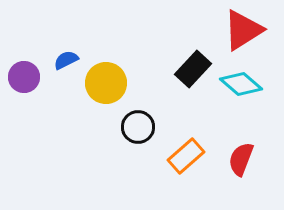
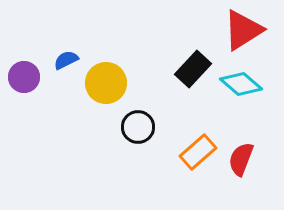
orange rectangle: moved 12 px right, 4 px up
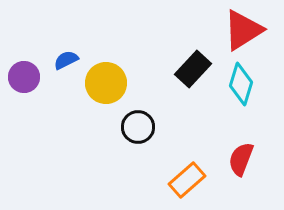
cyan diamond: rotated 66 degrees clockwise
orange rectangle: moved 11 px left, 28 px down
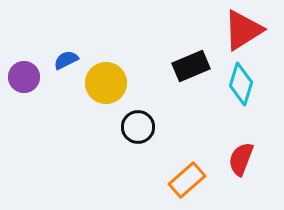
black rectangle: moved 2 px left, 3 px up; rotated 24 degrees clockwise
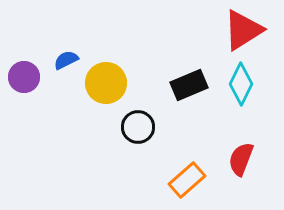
black rectangle: moved 2 px left, 19 px down
cyan diamond: rotated 9 degrees clockwise
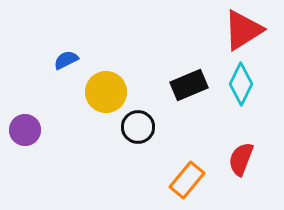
purple circle: moved 1 px right, 53 px down
yellow circle: moved 9 px down
orange rectangle: rotated 9 degrees counterclockwise
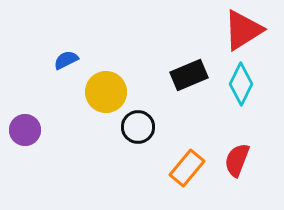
black rectangle: moved 10 px up
red semicircle: moved 4 px left, 1 px down
orange rectangle: moved 12 px up
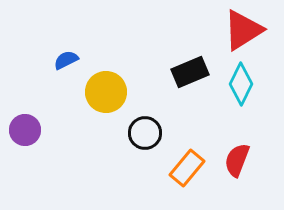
black rectangle: moved 1 px right, 3 px up
black circle: moved 7 px right, 6 px down
